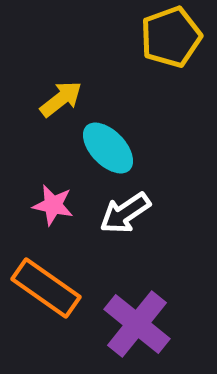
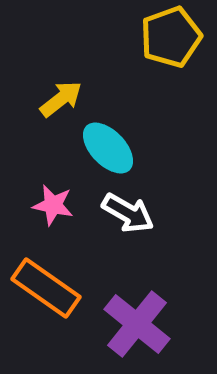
white arrow: moved 3 px right; rotated 116 degrees counterclockwise
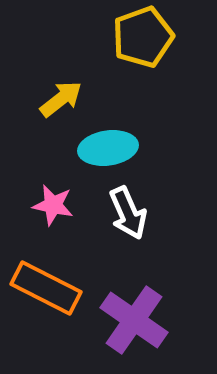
yellow pentagon: moved 28 px left
cyan ellipse: rotated 54 degrees counterclockwise
white arrow: rotated 36 degrees clockwise
orange rectangle: rotated 8 degrees counterclockwise
purple cross: moved 3 px left, 4 px up; rotated 4 degrees counterclockwise
